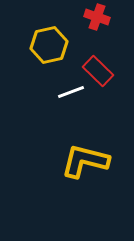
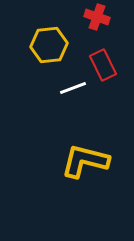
yellow hexagon: rotated 6 degrees clockwise
red rectangle: moved 5 px right, 6 px up; rotated 20 degrees clockwise
white line: moved 2 px right, 4 px up
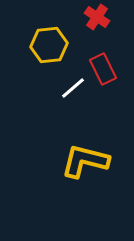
red cross: rotated 15 degrees clockwise
red rectangle: moved 4 px down
white line: rotated 20 degrees counterclockwise
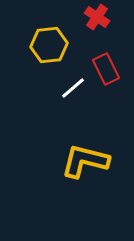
red rectangle: moved 3 px right
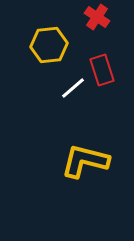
red rectangle: moved 4 px left, 1 px down; rotated 8 degrees clockwise
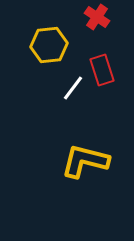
white line: rotated 12 degrees counterclockwise
